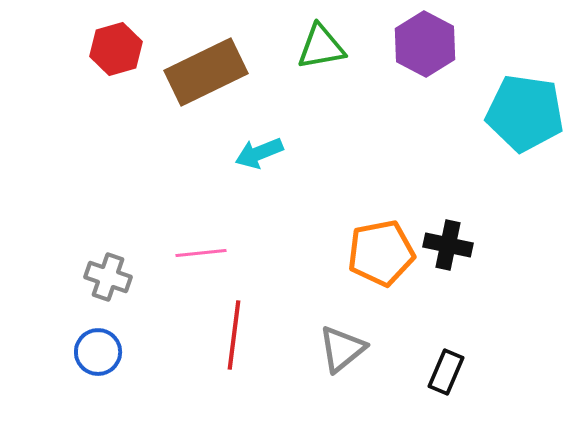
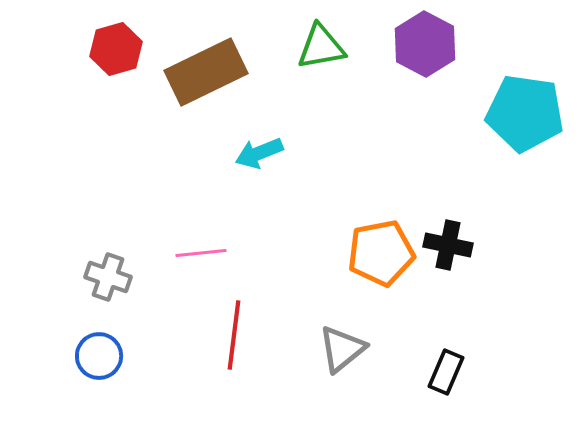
blue circle: moved 1 px right, 4 px down
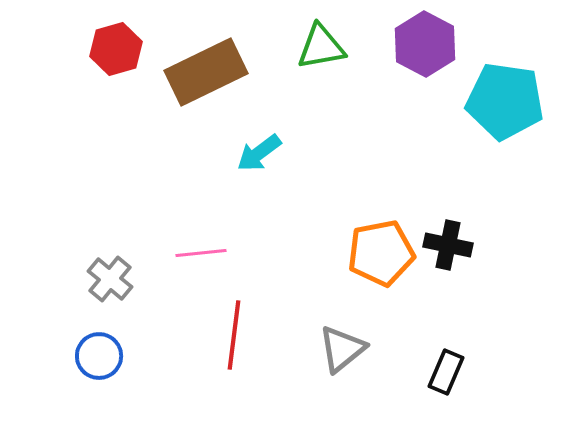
cyan pentagon: moved 20 px left, 12 px up
cyan arrow: rotated 15 degrees counterclockwise
gray cross: moved 2 px right, 2 px down; rotated 21 degrees clockwise
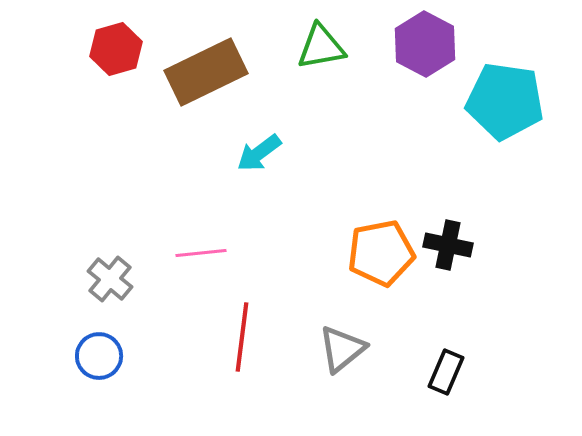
red line: moved 8 px right, 2 px down
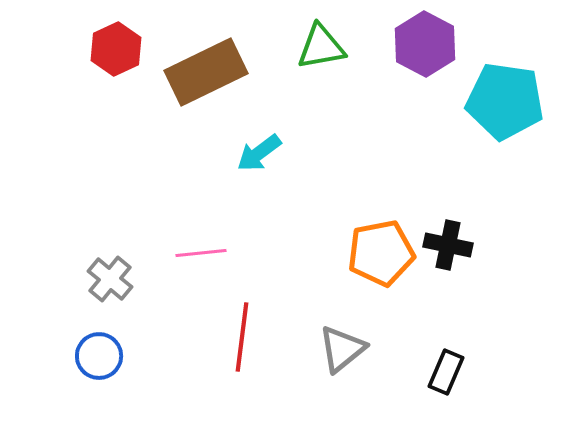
red hexagon: rotated 9 degrees counterclockwise
